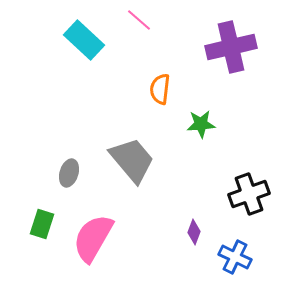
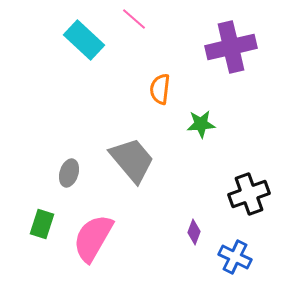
pink line: moved 5 px left, 1 px up
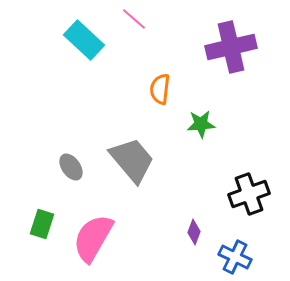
gray ellipse: moved 2 px right, 6 px up; rotated 52 degrees counterclockwise
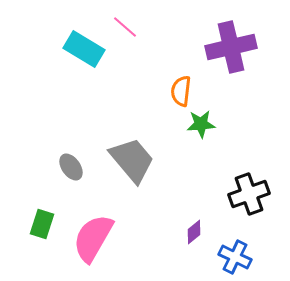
pink line: moved 9 px left, 8 px down
cyan rectangle: moved 9 px down; rotated 12 degrees counterclockwise
orange semicircle: moved 21 px right, 2 px down
purple diamond: rotated 30 degrees clockwise
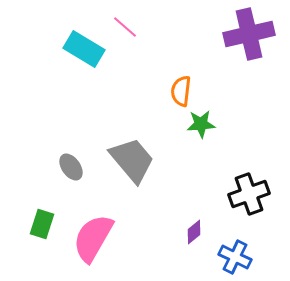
purple cross: moved 18 px right, 13 px up
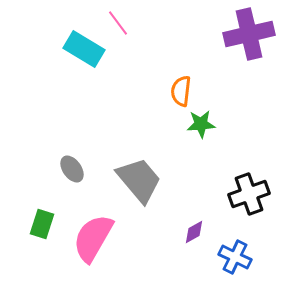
pink line: moved 7 px left, 4 px up; rotated 12 degrees clockwise
gray trapezoid: moved 7 px right, 20 px down
gray ellipse: moved 1 px right, 2 px down
purple diamond: rotated 10 degrees clockwise
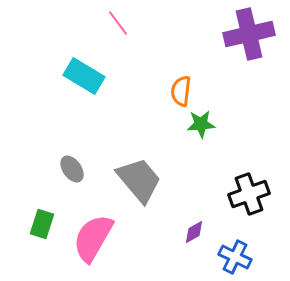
cyan rectangle: moved 27 px down
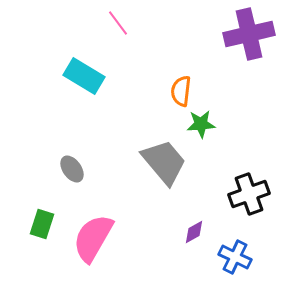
gray trapezoid: moved 25 px right, 18 px up
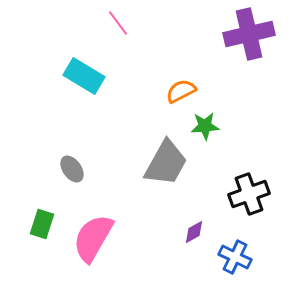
orange semicircle: rotated 56 degrees clockwise
green star: moved 4 px right, 2 px down
gray trapezoid: moved 2 px right, 1 px down; rotated 69 degrees clockwise
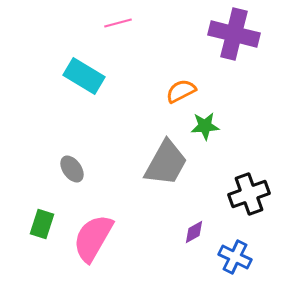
pink line: rotated 68 degrees counterclockwise
purple cross: moved 15 px left; rotated 27 degrees clockwise
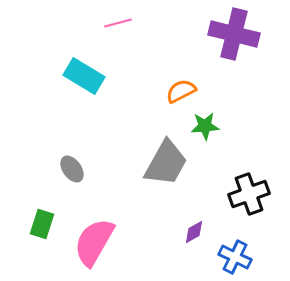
pink semicircle: moved 1 px right, 4 px down
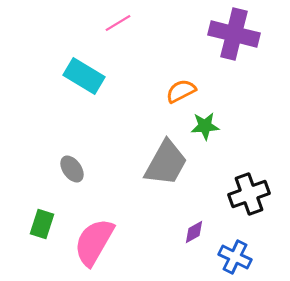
pink line: rotated 16 degrees counterclockwise
